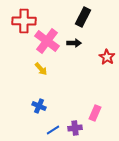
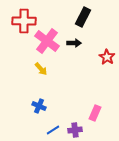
purple cross: moved 2 px down
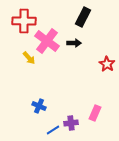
red star: moved 7 px down
yellow arrow: moved 12 px left, 11 px up
purple cross: moved 4 px left, 7 px up
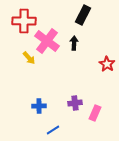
black rectangle: moved 2 px up
black arrow: rotated 88 degrees counterclockwise
blue cross: rotated 24 degrees counterclockwise
purple cross: moved 4 px right, 20 px up
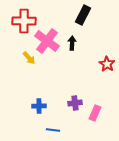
black arrow: moved 2 px left
blue line: rotated 40 degrees clockwise
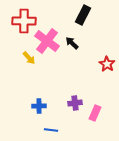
black arrow: rotated 48 degrees counterclockwise
blue line: moved 2 px left
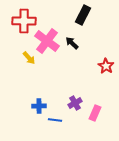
red star: moved 1 px left, 2 px down
purple cross: rotated 24 degrees counterclockwise
blue line: moved 4 px right, 10 px up
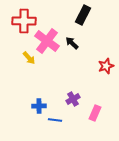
red star: rotated 21 degrees clockwise
purple cross: moved 2 px left, 4 px up
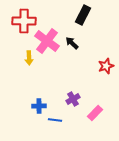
yellow arrow: rotated 40 degrees clockwise
pink rectangle: rotated 21 degrees clockwise
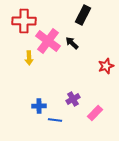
pink cross: moved 1 px right
